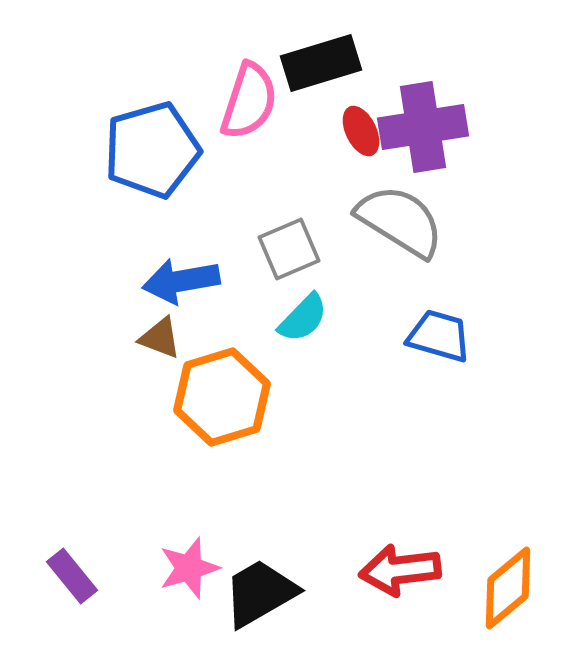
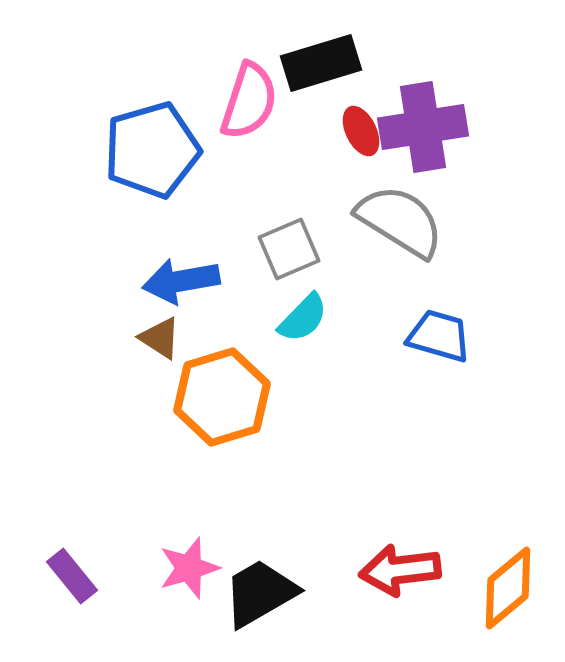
brown triangle: rotated 12 degrees clockwise
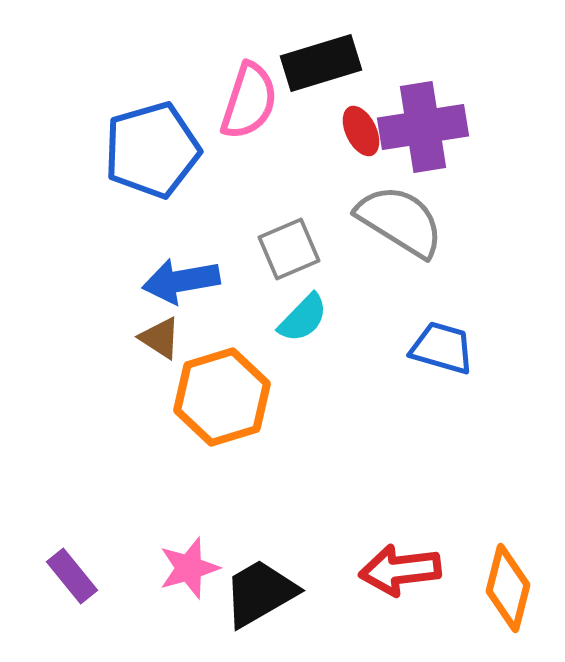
blue trapezoid: moved 3 px right, 12 px down
orange diamond: rotated 36 degrees counterclockwise
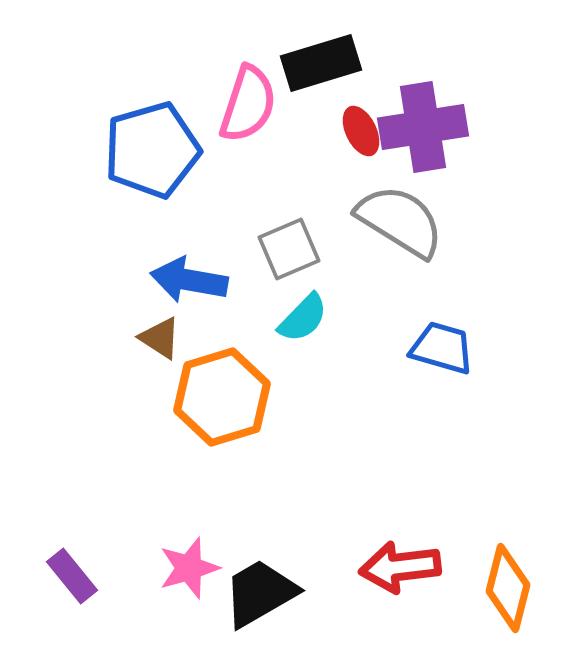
pink semicircle: moved 1 px left, 3 px down
blue arrow: moved 8 px right, 1 px up; rotated 20 degrees clockwise
red arrow: moved 3 px up
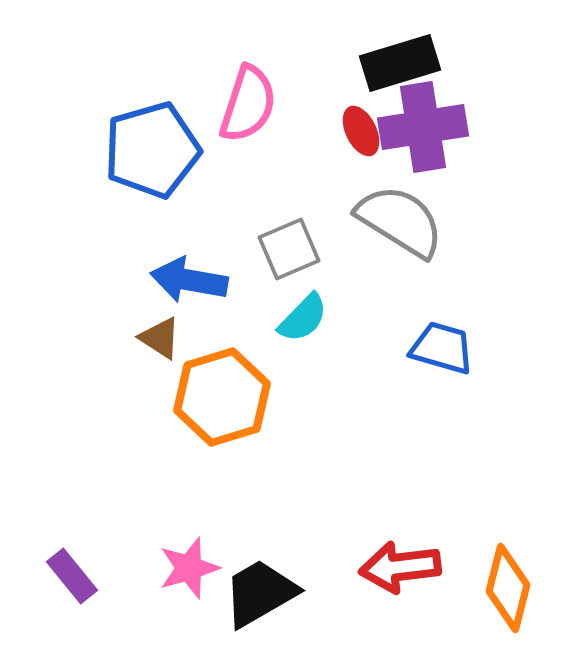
black rectangle: moved 79 px right
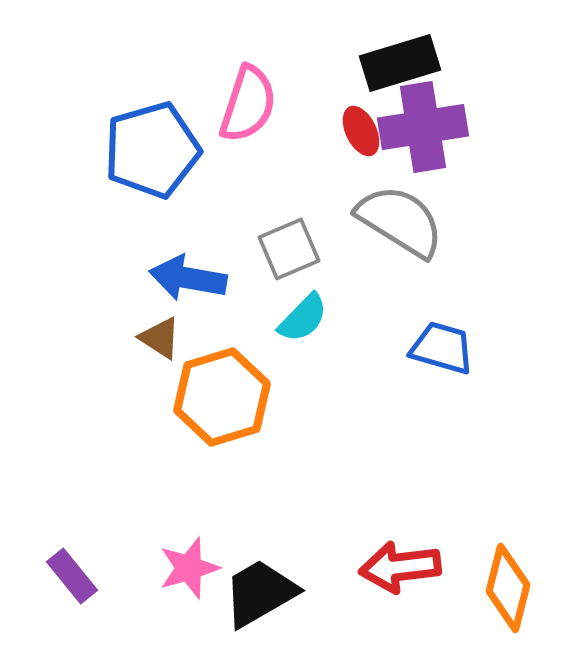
blue arrow: moved 1 px left, 2 px up
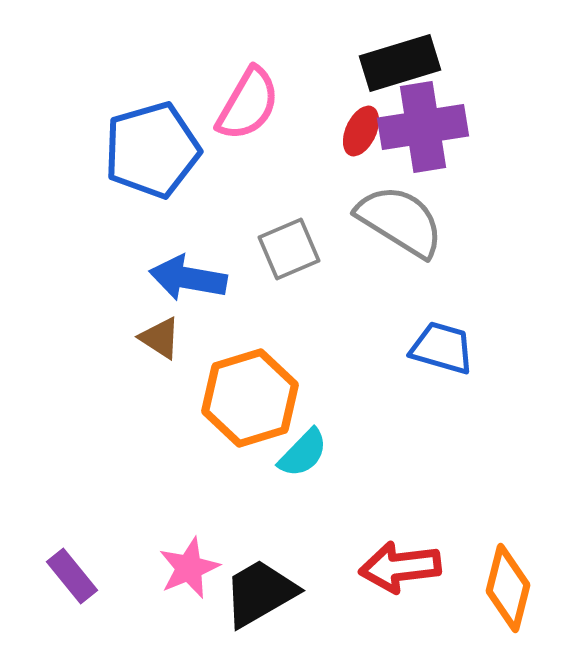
pink semicircle: rotated 12 degrees clockwise
red ellipse: rotated 51 degrees clockwise
cyan semicircle: moved 135 px down
orange hexagon: moved 28 px right, 1 px down
pink star: rotated 6 degrees counterclockwise
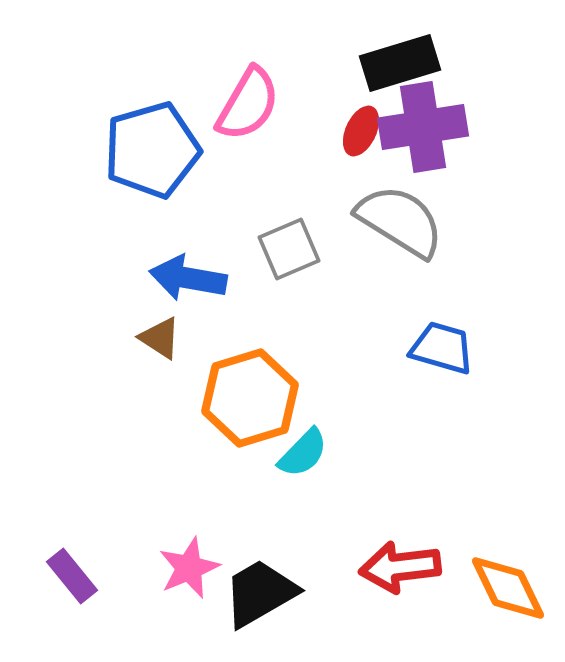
orange diamond: rotated 40 degrees counterclockwise
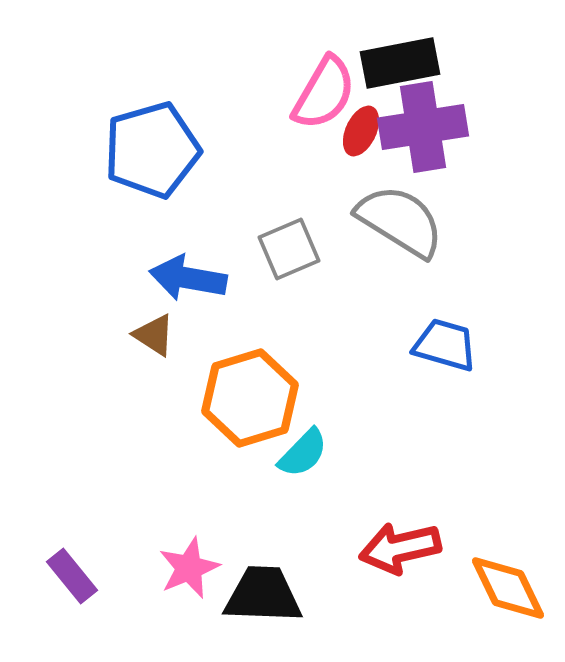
black rectangle: rotated 6 degrees clockwise
pink semicircle: moved 76 px right, 11 px up
brown triangle: moved 6 px left, 3 px up
blue trapezoid: moved 3 px right, 3 px up
red arrow: moved 19 px up; rotated 6 degrees counterclockwise
black trapezoid: moved 3 px right, 2 px down; rotated 32 degrees clockwise
